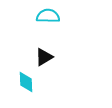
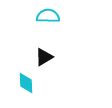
cyan diamond: moved 1 px down
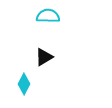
cyan diamond: moved 2 px left, 1 px down; rotated 30 degrees clockwise
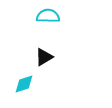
cyan diamond: rotated 45 degrees clockwise
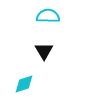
black triangle: moved 6 px up; rotated 30 degrees counterclockwise
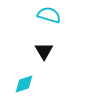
cyan semicircle: moved 1 px right, 1 px up; rotated 15 degrees clockwise
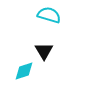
cyan diamond: moved 13 px up
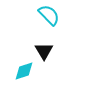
cyan semicircle: rotated 30 degrees clockwise
